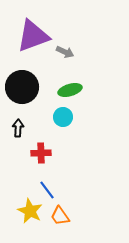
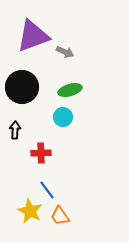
black arrow: moved 3 px left, 2 px down
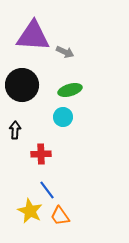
purple triangle: rotated 24 degrees clockwise
black circle: moved 2 px up
red cross: moved 1 px down
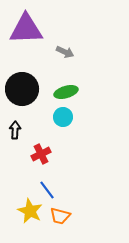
purple triangle: moved 7 px left, 7 px up; rotated 6 degrees counterclockwise
black circle: moved 4 px down
green ellipse: moved 4 px left, 2 px down
red cross: rotated 24 degrees counterclockwise
orange trapezoid: rotated 40 degrees counterclockwise
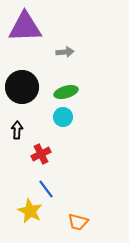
purple triangle: moved 1 px left, 2 px up
gray arrow: rotated 30 degrees counterclockwise
black circle: moved 2 px up
black arrow: moved 2 px right
blue line: moved 1 px left, 1 px up
orange trapezoid: moved 18 px right, 6 px down
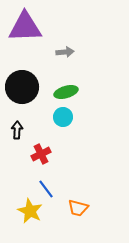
orange trapezoid: moved 14 px up
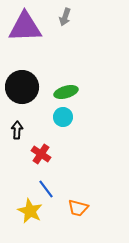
gray arrow: moved 35 px up; rotated 114 degrees clockwise
red cross: rotated 30 degrees counterclockwise
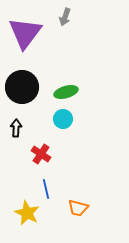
purple triangle: moved 6 px down; rotated 51 degrees counterclockwise
cyan circle: moved 2 px down
black arrow: moved 1 px left, 2 px up
blue line: rotated 24 degrees clockwise
yellow star: moved 3 px left, 2 px down
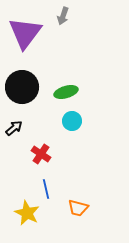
gray arrow: moved 2 px left, 1 px up
cyan circle: moved 9 px right, 2 px down
black arrow: moved 2 px left; rotated 48 degrees clockwise
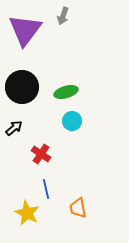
purple triangle: moved 3 px up
orange trapezoid: rotated 65 degrees clockwise
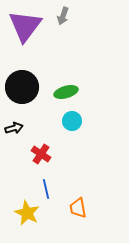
purple triangle: moved 4 px up
black arrow: rotated 24 degrees clockwise
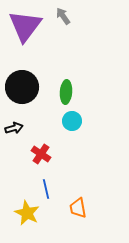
gray arrow: rotated 126 degrees clockwise
green ellipse: rotated 70 degrees counterclockwise
